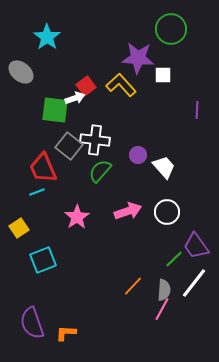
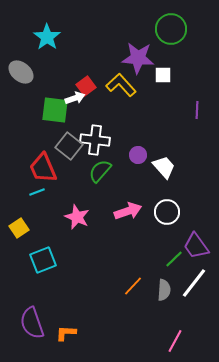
pink star: rotated 15 degrees counterclockwise
pink line: moved 13 px right, 32 px down
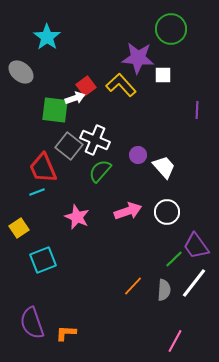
white cross: rotated 16 degrees clockwise
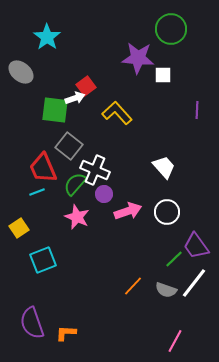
yellow L-shape: moved 4 px left, 28 px down
white cross: moved 30 px down
purple circle: moved 34 px left, 39 px down
green semicircle: moved 25 px left, 13 px down
gray semicircle: moved 2 px right; rotated 105 degrees clockwise
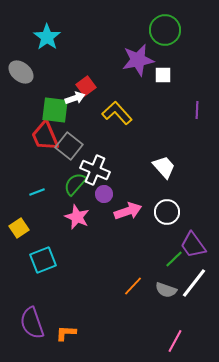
green circle: moved 6 px left, 1 px down
purple star: moved 2 px down; rotated 16 degrees counterclockwise
red trapezoid: moved 2 px right, 32 px up
purple trapezoid: moved 3 px left, 1 px up
